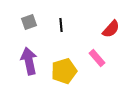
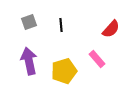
pink rectangle: moved 1 px down
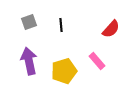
pink rectangle: moved 2 px down
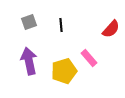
pink rectangle: moved 8 px left, 3 px up
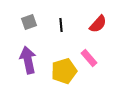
red semicircle: moved 13 px left, 5 px up
purple arrow: moved 1 px left, 1 px up
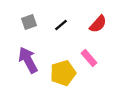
black line: rotated 56 degrees clockwise
purple arrow: rotated 16 degrees counterclockwise
yellow pentagon: moved 1 px left, 2 px down
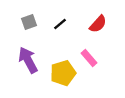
black line: moved 1 px left, 1 px up
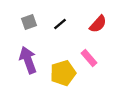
purple arrow: rotated 8 degrees clockwise
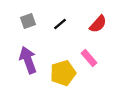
gray square: moved 1 px left, 1 px up
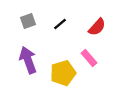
red semicircle: moved 1 px left, 3 px down
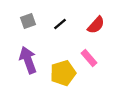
red semicircle: moved 1 px left, 2 px up
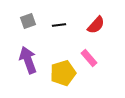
black line: moved 1 px left, 1 px down; rotated 32 degrees clockwise
